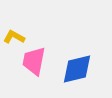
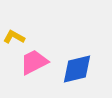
pink trapezoid: moved 1 px down; rotated 52 degrees clockwise
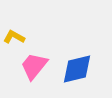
pink trapezoid: moved 4 px down; rotated 24 degrees counterclockwise
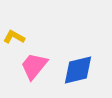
blue diamond: moved 1 px right, 1 px down
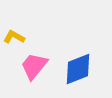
blue diamond: moved 1 px up; rotated 8 degrees counterclockwise
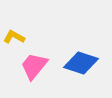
blue diamond: moved 3 px right, 6 px up; rotated 40 degrees clockwise
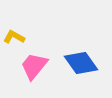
blue diamond: rotated 36 degrees clockwise
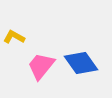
pink trapezoid: moved 7 px right
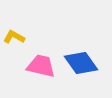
pink trapezoid: rotated 64 degrees clockwise
